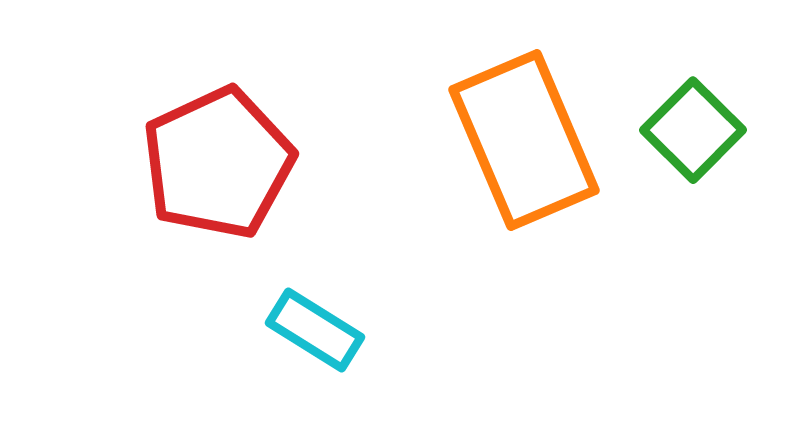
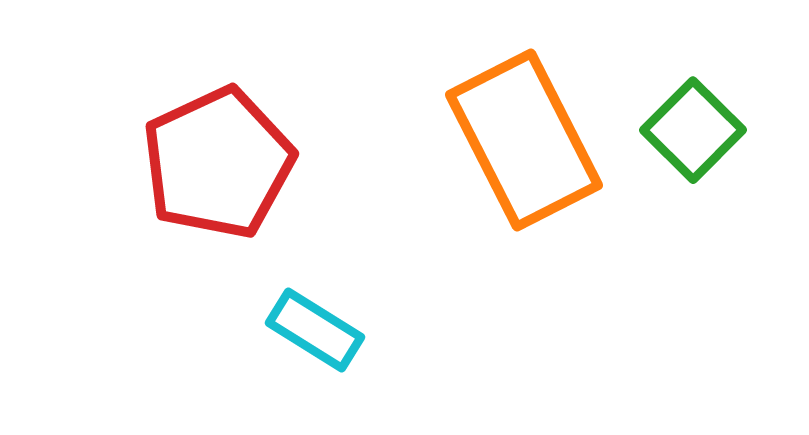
orange rectangle: rotated 4 degrees counterclockwise
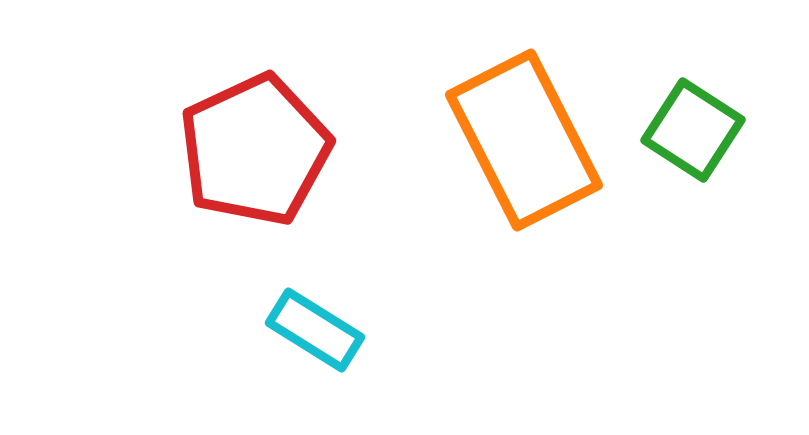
green square: rotated 12 degrees counterclockwise
red pentagon: moved 37 px right, 13 px up
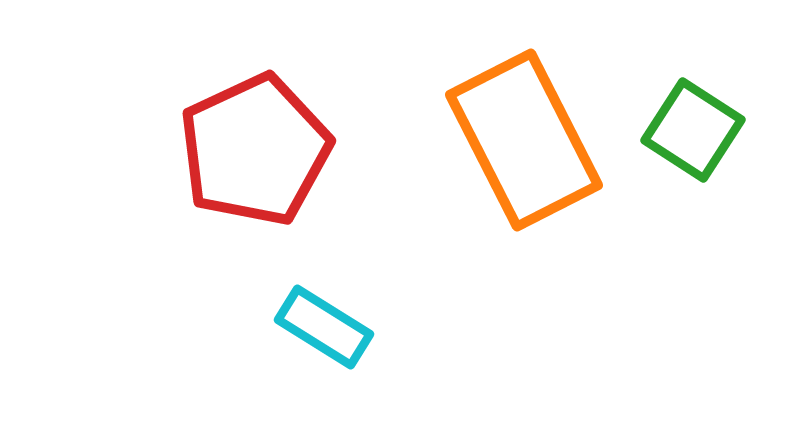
cyan rectangle: moved 9 px right, 3 px up
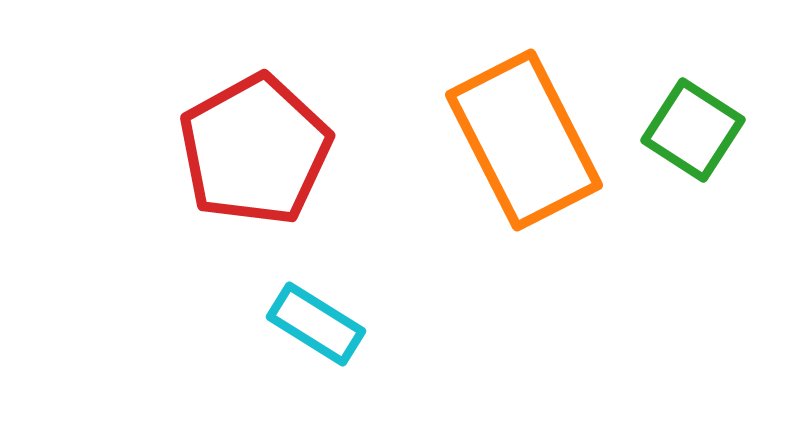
red pentagon: rotated 4 degrees counterclockwise
cyan rectangle: moved 8 px left, 3 px up
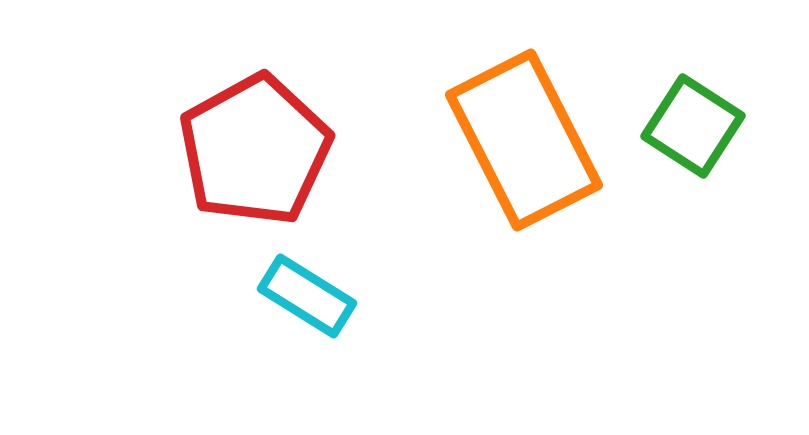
green square: moved 4 px up
cyan rectangle: moved 9 px left, 28 px up
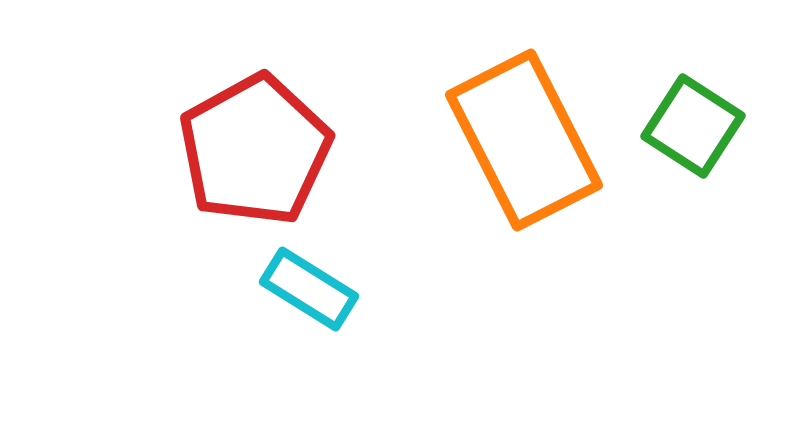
cyan rectangle: moved 2 px right, 7 px up
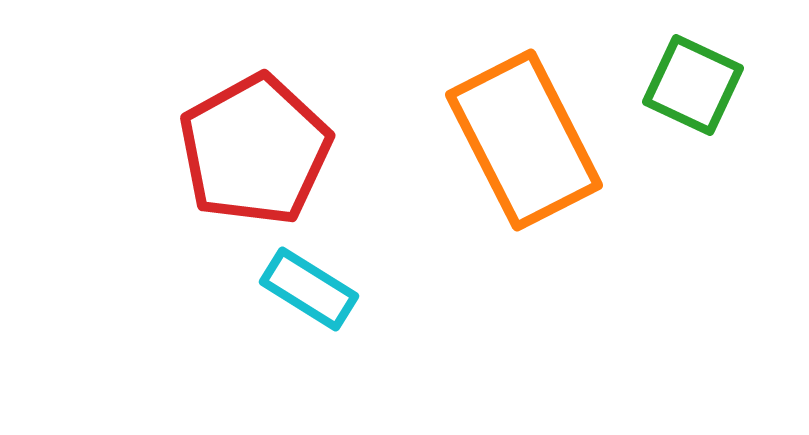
green square: moved 41 px up; rotated 8 degrees counterclockwise
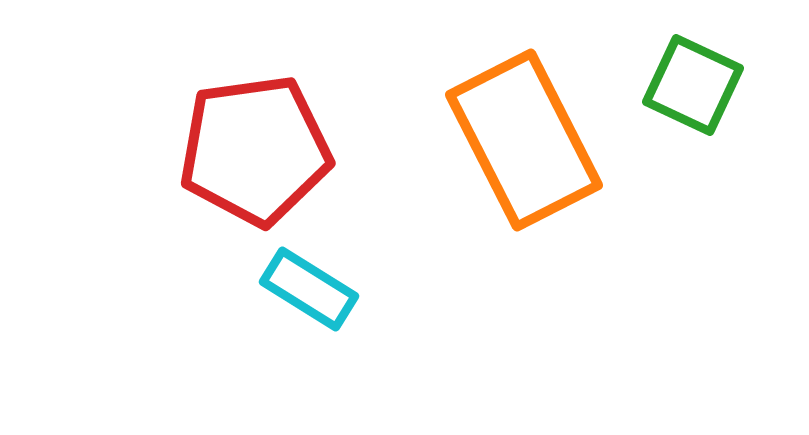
red pentagon: rotated 21 degrees clockwise
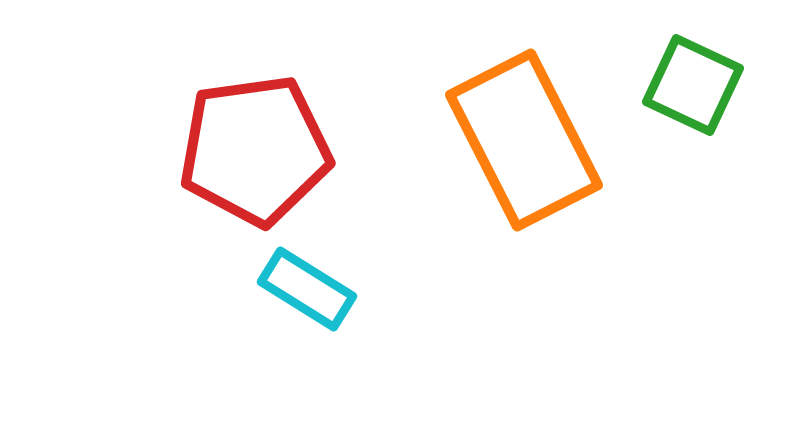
cyan rectangle: moved 2 px left
